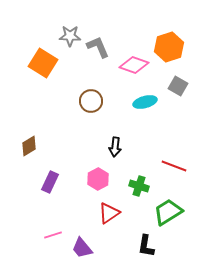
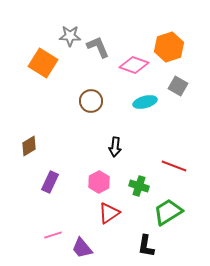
pink hexagon: moved 1 px right, 3 px down
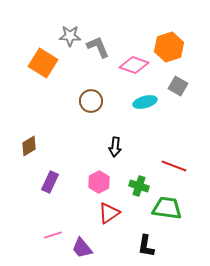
green trapezoid: moved 1 px left, 4 px up; rotated 40 degrees clockwise
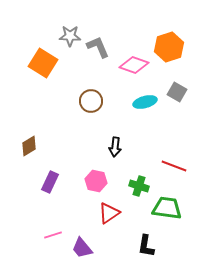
gray square: moved 1 px left, 6 px down
pink hexagon: moved 3 px left, 1 px up; rotated 20 degrees counterclockwise
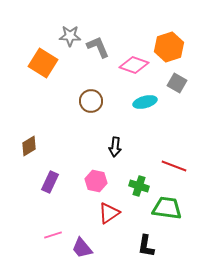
gray square: moved 9 px up
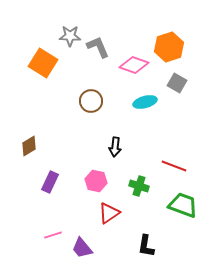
green trapezoid: moved 16 px right, 3 px up; rotated 12 degrees clockwise
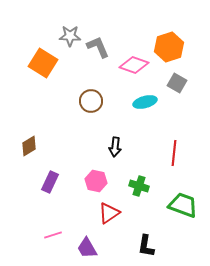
red line: moved 13 px up; rotated 75 degrees clockwise
purple trapezoid: moved 5 px right; rotated 10 degrees clockwise
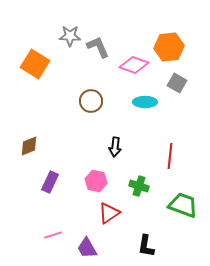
orange hexagon: rotated 12 degrees clockwise
orange square: moved 8 px left, 1 px down
cyan ellipse: rotated 15 degrees clockwise
brown diamond: rotated 10 degrees clockwise
red line: moved 4 px left, 3 px down
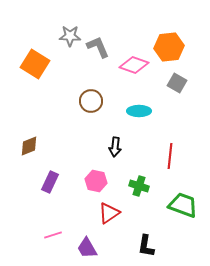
cyan ellipse: moved 6 px left, 9 px down
